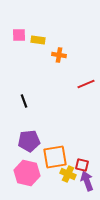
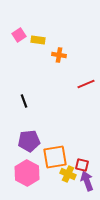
pink square: rotated 32 degrees counterclockwise
pink hexagon: rotated 15 degrees clockwise
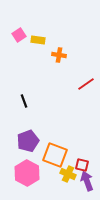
red line: rotated 12 degrees counterclockwise
purple pentagon: moved 1 px left; rotated 15 degrees counterclockwise
orange square: moved 2 px up; rotated 30 degrees clockwise
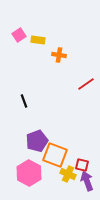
purple pentagon: moved 9 px right
pink hexagon: moved 2 px right
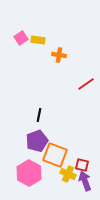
pink square: moved 2 px right, 3 px down
black line: moved 15 px right, 14 px down; rotated 32 degrees clockwise
purple arrow: moved 2 px left
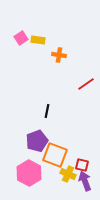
black line: moved 8 px right, 4 px up
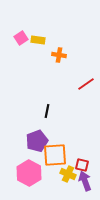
orange square: rotated 25 degrees counterclockwise
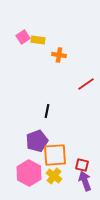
pink square: moved 2 px right, 1 px up
yellow cross: moved 14 px left, 2 px down; rotated 14 degrees clockwise
